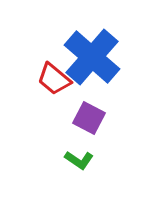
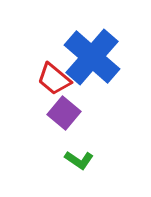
purple square: moved 25 px left, 5 px up; rotated 12 degrees clockwise
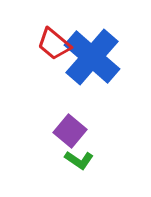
red trapezoid: moved 35 px up
purple square: moved 6 px right, 18 px down
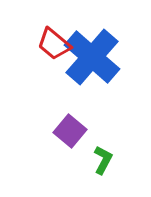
green L-shape: moved 24 px right; rotated 96 degrees counterclockwise
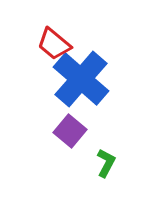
blue cross: moved 11 px left, 22 px down
green L-shape: moved 3 px right, 3 px down
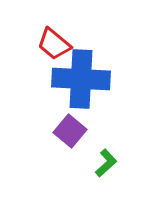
blue cross: rotated 38 degrees counterclockwise
green L-shape: rotated 20 degrees clockwise
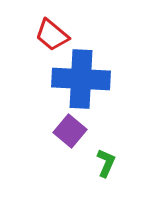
red trapezoid: moved 2 px left, 9 px up
green L-shape: rotated 24 degrees counterclockwise
